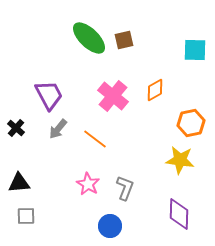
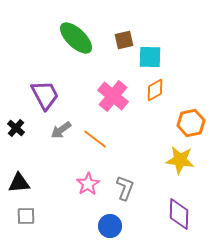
green ellipse: moved 13 px left
cyan square: moved 45 px left, 7 px down
purple trapezoid: moved 4 px left
gray arrow: moved 3 px right, 1 px down; rotated 15 degrees clockwise
pink star: rotated 10 degrees clockwise
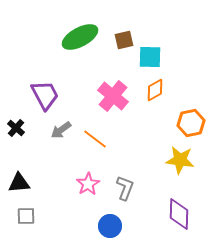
green ellipse: moved 4 px right, 1 px up; rotated 72 degrees counterclockwise
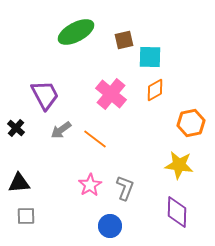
green ellipse: moved 4 px left, 5 px up
pink cross: moved 2 px left, 2 px up
yellow star: moved 1 px left, 5 px down
pink star: moved 2 px right, 1 px down
purple diamond: moved 2 px left, 2 px up
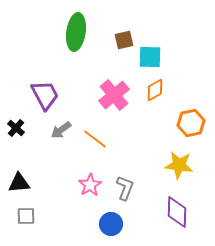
green ellipse: rotated 54 degrees counterclockwise
pink cross: moved 3 px right, 1 px down; rotated 12 degrees clockwise
blue circle: moved 1 px right, 2 px up
